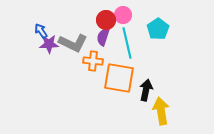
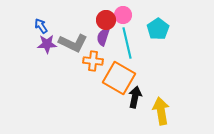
blue arrow: moved 5 px up
purple star: moved 2 px left
orange square: rotated 20 degrees clockwise
black arrow: moved 11 px left, 7 px down
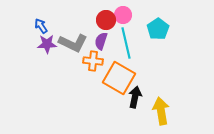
purple semicircle: moved 2 px left, 4 px down
cyan line: moved 1 px left
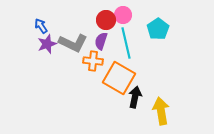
purple star: rotated 18 degrees counterclockwise
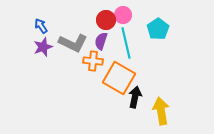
purple star: moved 4 px left, 3 px down
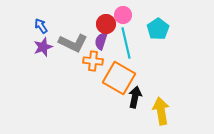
red circle: moved 4 px down
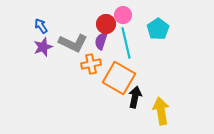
orange cross: moved 2 px left, 3 px down; rotated 18 degrees counterclockwise
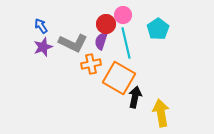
yellow arrow: moved 2 px down
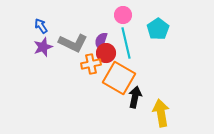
red circle: moved 29 px down
